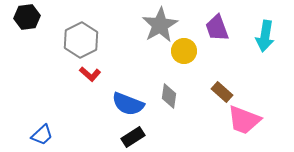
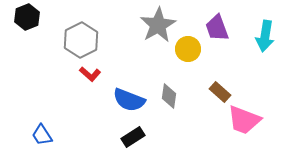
black hexagon: rotated 15 degrees counterclockwise
gray star: moved 2 px left
yellow circle: moved 4 px right, 2 px up
brown rectangle: moved 2 px left
blue semicircle: moved 1 px right, 4 px up
blue trapezoid: rotated 100 degrees clockwise
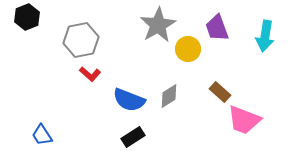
gray hexagon: rotated 16 degrees clockwise
gray diamond: rotated 50 degrees clockwise
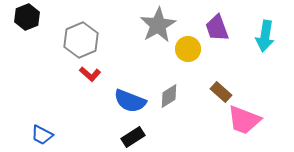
gray hexagon: rotated 12 degrees counterclockwise
brown rectangle: moved 1 px right
blue semicircle: moved 1 px right, 1 px down
blue trapezoid: rotated 30 degrees counterclockwise
